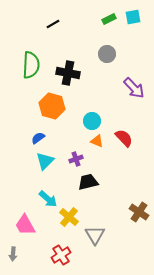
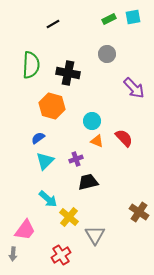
pink trapezoid: moved 5 px down; rotated 115 degrees counterclockwise
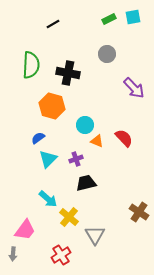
cyan circle: moved 7 px left, 4 px down
cyan triangle: moved 3 px right, 2 px up
black trapezoid: moved 2 px left, 1 px down
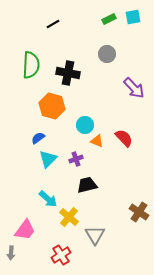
black trapezoid: moved 1 px right, 2 px down
gray arrow: moved 2 px left, 1 px up
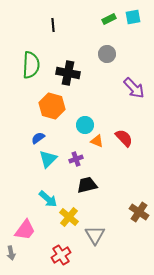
black line: moved 1 px down; rotated 64 degrees counterclockwise
gray arrow: rotated 16 degrees counterclockwise
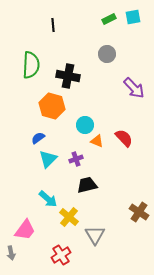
black cross: moved 3 px down
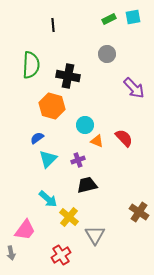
blue semicircle: moved 1 px left
purple cross: moved 2 px right, 1 px down
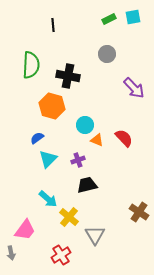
orange triangle: moved 1 px up
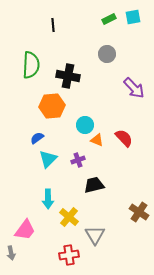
orange hexagon: rotated 20 degrees counterclockwise
black trapezoid: moved 7 px right
cyan arrow: rotated 48 degrees clockwise
red cross: moved 8 px right; rotated 24 degrees clockwise
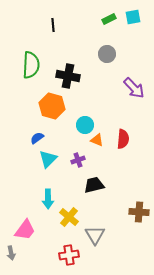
orange hexagon: rotated 20 degrees clockwise
red semicircle: moved 1 px left, 1 px down; rotated 48 degrees clockwise
brown cross: rotated 30 degrees counterclockwise
